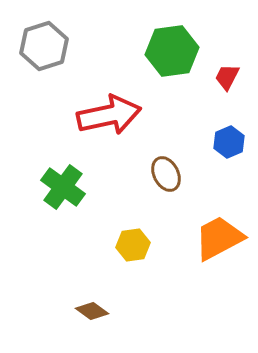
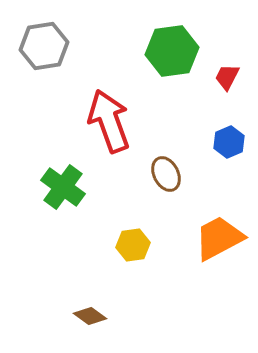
gray hexagon: rotated 9 degrees clockwise
red arrow: moved 6 px down; rotated 98 degrees counterclockwise
brown diamond: moved 2 px left, 5 px down
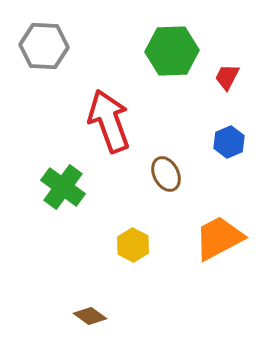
gray hexagon: rotated 12 degrees clockwise
green hexagon: rotated 6 degrees clockwise
yellow hexagon: rotated 24 degrees counterclockwise
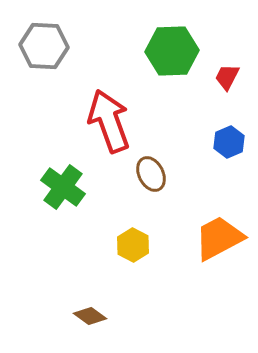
brown ellipse: moved 15 px left
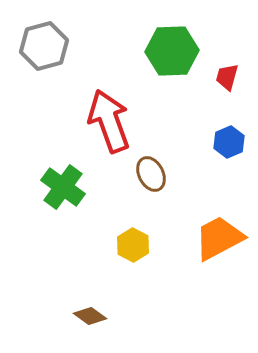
gray hexagon: rotated 18 degrees counterclockwise
red trapezoid: rotated 12 degrees counterclockwise
